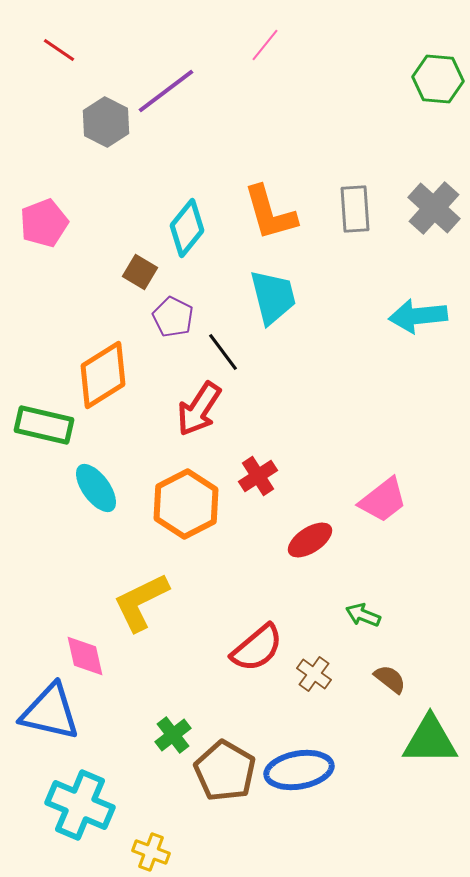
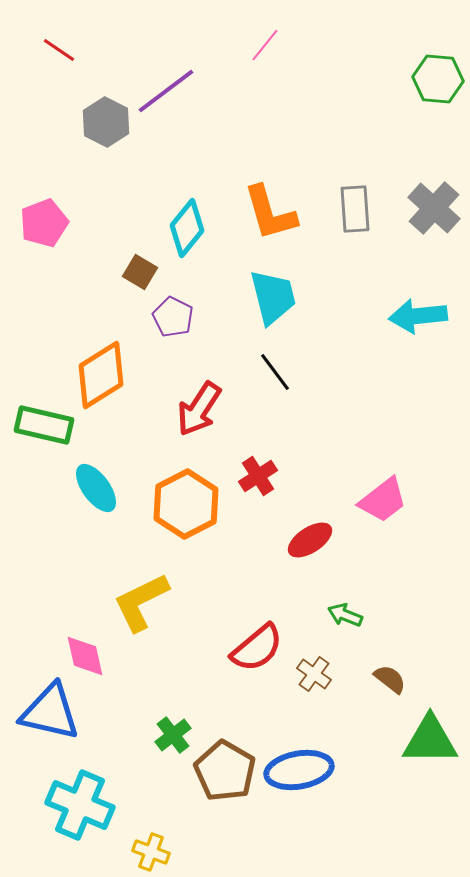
black line: moved 52 px right, 20 px down
orange diamond: moved 2 px left
green arrow: moved 18 px left
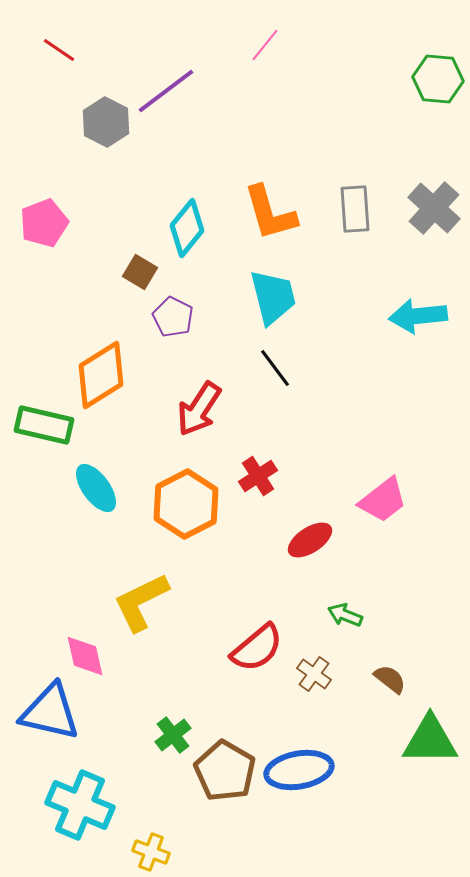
black line: moved 4 px up
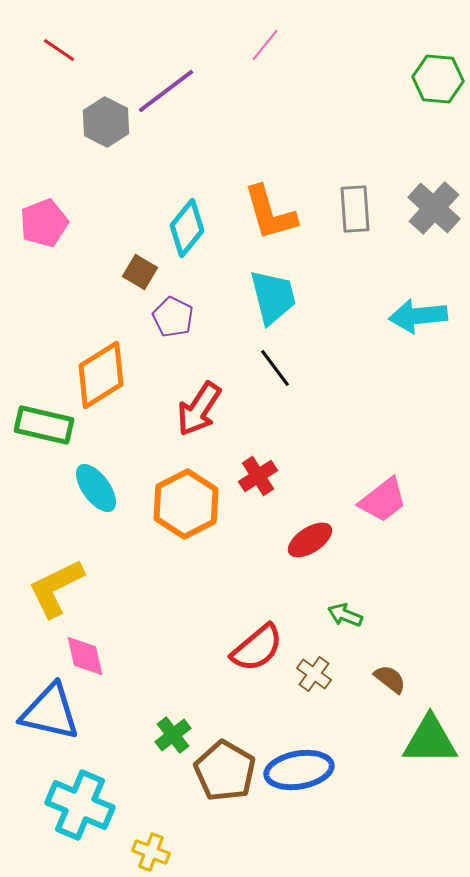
yellow L-shape: moved 85 px left, 14 px up
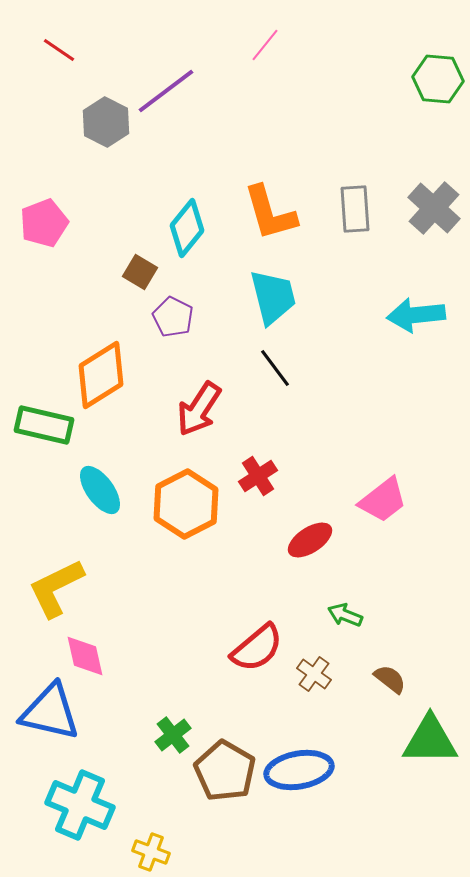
cyan arrow: moved 2 px left, 1 px up
cyan ellipse: moved 4 px right, 2 px down
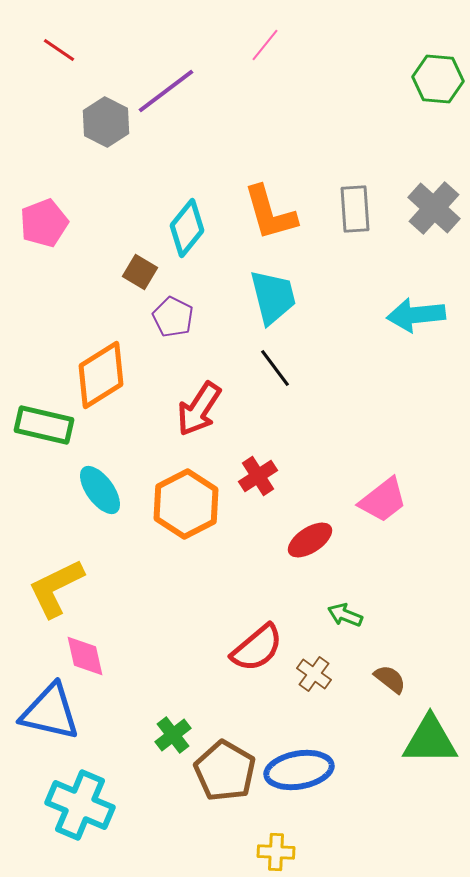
yellow cross: moved 125 px right; rotated 18 degrees counterclockwise
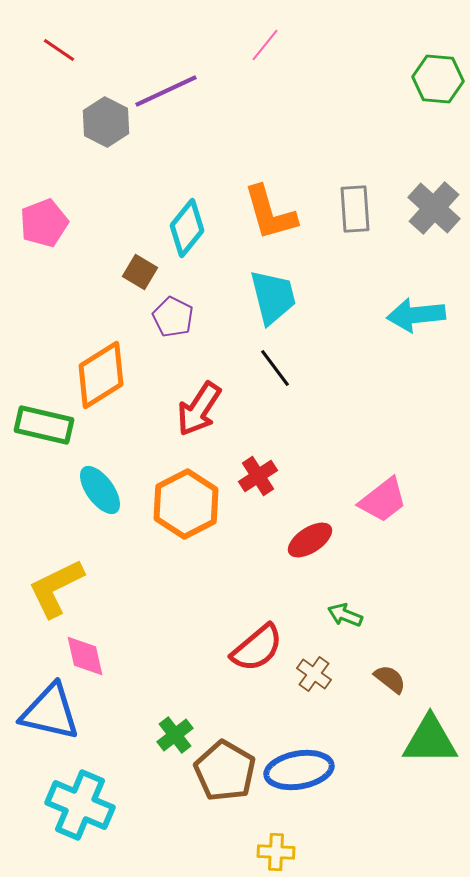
purple line: rotated 12 degrees clockwise
green cross: moved 2 px right
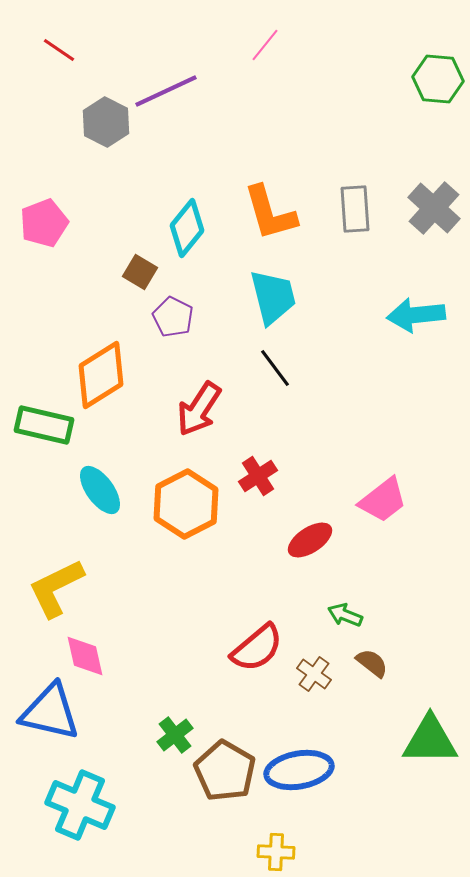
brown semicircle: moved 18 px left, 16 px up
